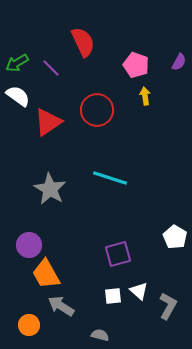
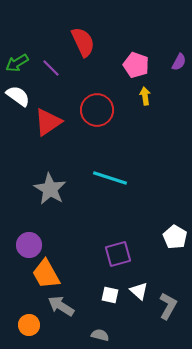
white square: moved 3 px left, 1 px up; rotated 18 degrees clockwise
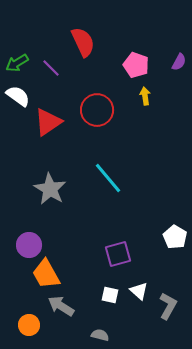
cyan line: moved 2 px left; rotated 32 degrees clockwise
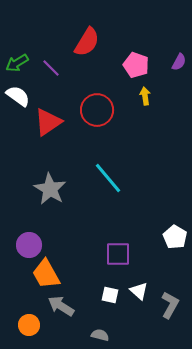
red semicircle: moved 4 px right; rotated 56 degrees clockwise
purple square: rotated 16 degrees clockwise
gray L-shape: moved 2 px right, 1 px up
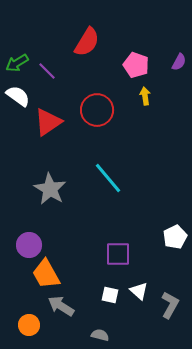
purple line: moved 4 px left, 3 px down
white pentagon: rotated 15 degrees clockwise
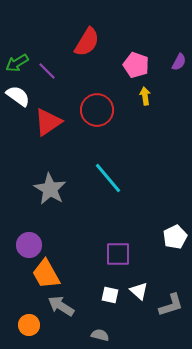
gray L-shape: moved 1 px right; rotated 44 degrees clockwise
